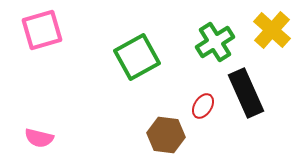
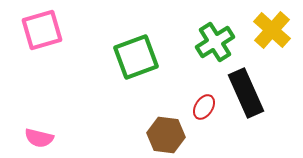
green square: moved 1 px left; rotated 9 degrees clockwise
red ellipse: moved 1 px right, 1 px down
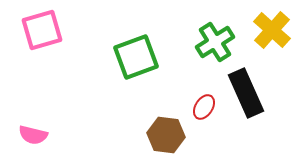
pink semicircle: moved 6 px left, 3 px up
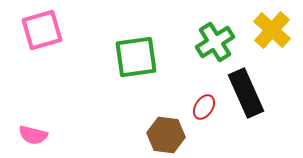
green square: rotated 12 degrees clockwise
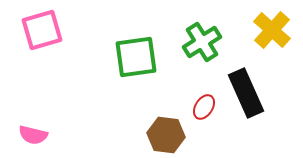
green cross: moved 13 px left
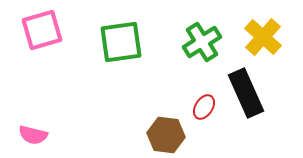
yellow cross: moved 9 px left, 7 px down
green square: moved 15 px left, 15 px up
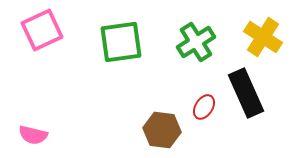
pink square: rotated 9 degrees counterclockwise
yellow cross: rotated 9 degrees counterclockwise
green cross: moved 6 px left
brown hexagon: moved 4 px left, 5 px up
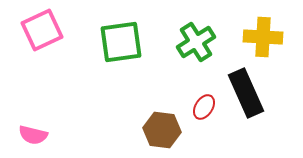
yellow cross: rotated 30 degrees counterclockwise
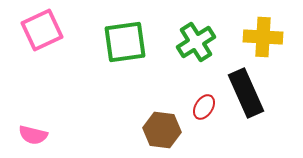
green square: moved 4 px right
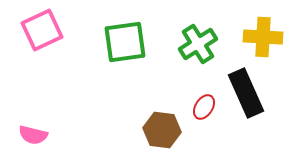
green cross: moved 2 px right, 2 px down
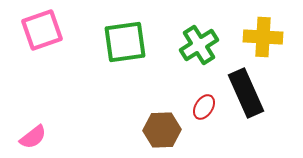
pink square: rotated 6 degrees clockwise
green cross: moved 1 px right, 1 px down
brown hexagon: rotated 9 degrees counterclockwise
pink semicircle: moved 2 px down; rotated 52 degrees counterclockwise
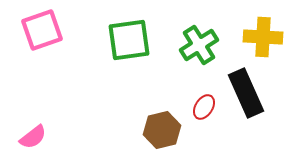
green square: moved 4 px right, 2 px up
brown hexagon: rotated 12 degrees counterclockwise
